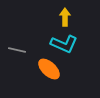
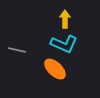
yellow arrow: moved 2 px down
orange ellipse: moved 6 px right
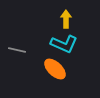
yellow arrow: moved 1 px right
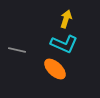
yellow arrow: rotated 18 degrees clockwise
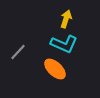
gray line: moved 1 px right, 2 px down; rotated 60 degrees counterclockwise
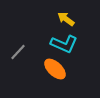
yellow arrow: rotated 72 degrees counterclockwise
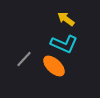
gray line: moved 6 px right, 7 px down
orange ellipse: moved 1 px left, 3 px up
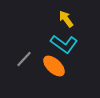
yellow arrow: rotated 18 degrees clockwise
cyan L-shape: rotated 12 degrees clockwise
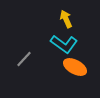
yellow arrow: rotated 12 degrees clockwise
orange ellipse: moved 21 px right, 1 px down; rotated 15 degrees counterclockwise
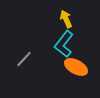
cyan L-shape: rotated 92 degrees clockwise
orange ellipse: moved 1 px right
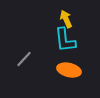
cyan L-shape: moved 1 px right, 4 px up; rotated 44 degrees counterclockwise
orange ellipse: moved 7 px left, 3 px down; rotated 15 degrees counterclockwise
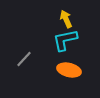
cyan L-shape: rotated 84 degrees clockwise
